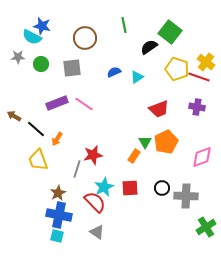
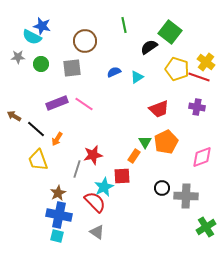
brown circle: moved 3 px down
red square: moved 8 px left, 12 px up
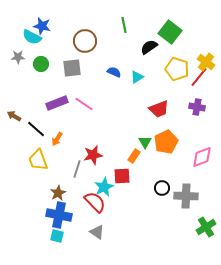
blue semicircle: rotated 48 degrees clockwise
red line: rotated 70 degrees counterclockwise
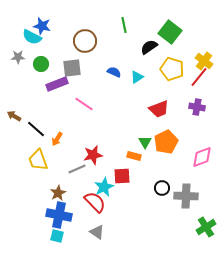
yellow cross: moved 2 px left, 1 px up
yellow pentagon: moved 5 px left
purple rectangle: moved 19 px up
orange rectangle: rotated 72 degrees clockwise
gray line: rotated 48 degrees clockwise
